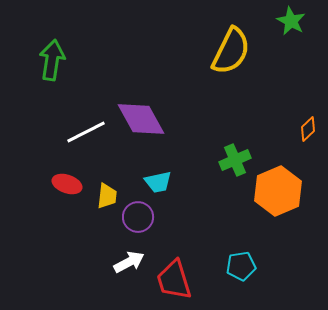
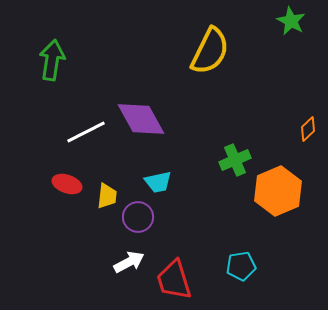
yellow semicircle: moved 21 px left
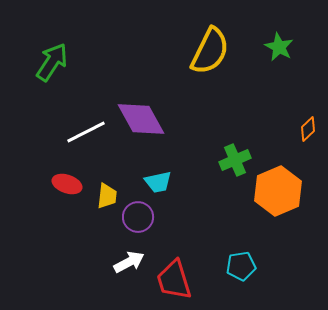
green star: moved 12 px left, 26 px down
green arrow: moved 2 px down; rotated 24 degrees clockwise
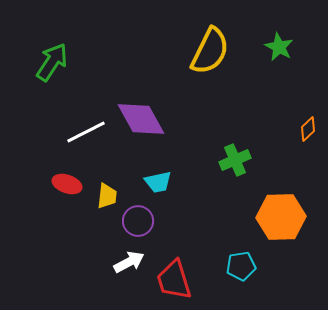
orange hexagon: moved 3 px right, 26 px down; rotated 21 degrees clockwise
purple circle: moved 4 px down
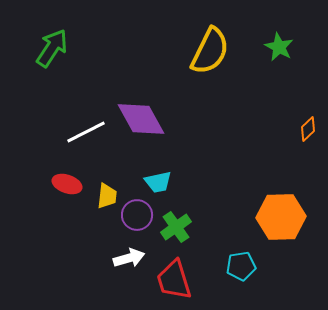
green arrow: moved 14 px up
green cross: moved 59 px left, 67 px down; rotated 12 degrees counterclockwise
purple circle: moved 1 px left, 6 px up
white arrow: moved 4 px up; rotated 12 degrees clockwise
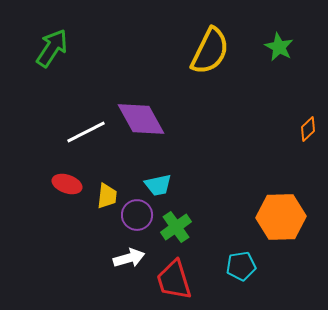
cyan trapezoid: moved 3 px down
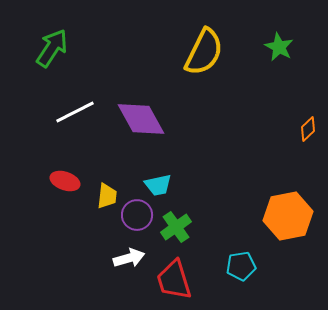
yellow semicircle: moved 6 px left, 1 px down
white line: moved 11 px left, 20 px up
red ellipse: moved 2 px left, 3 px up
orange hexagon: moved 7 px right, 1 px up; rotated 9 degrees counterclockwise
